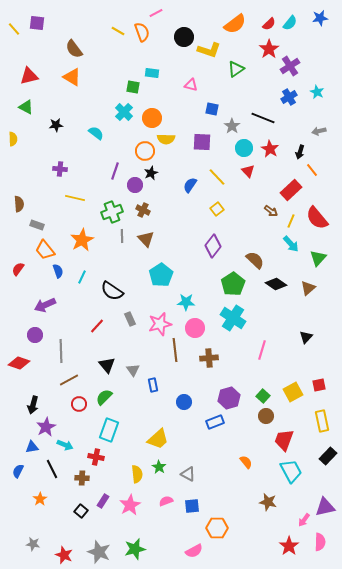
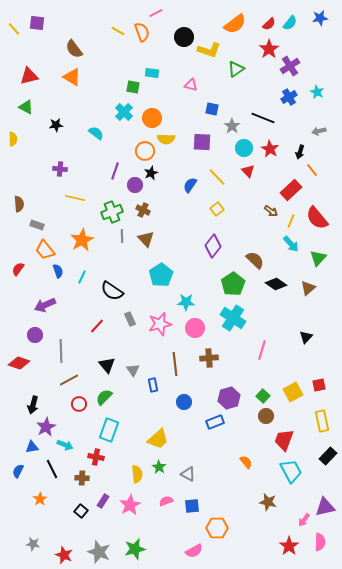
brown line at (175, 350): moved 14 px down
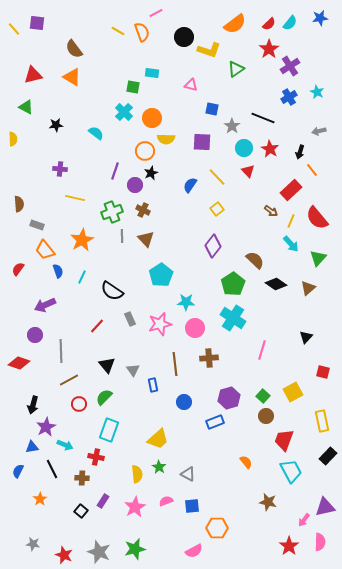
red triangle at (29, 76): moved 4 px right, 1 px up
red square at (319, 385): moved 4 px right, 13 px up; rotated 24 degrees clockwise
pink star at (130, 505): moved 5 px right, 2 px down
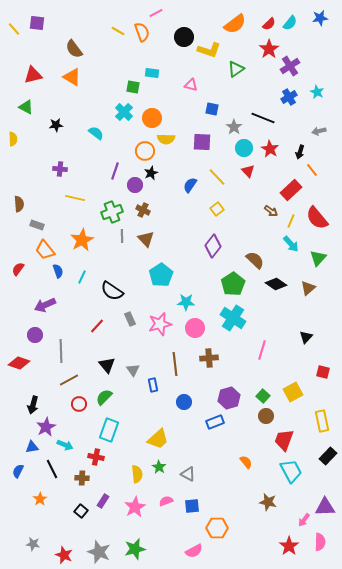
gray star at (232, 126): moved 2 px right, 1 px down
purple triangle at (325, 507): rotated 10 degrees clockwise
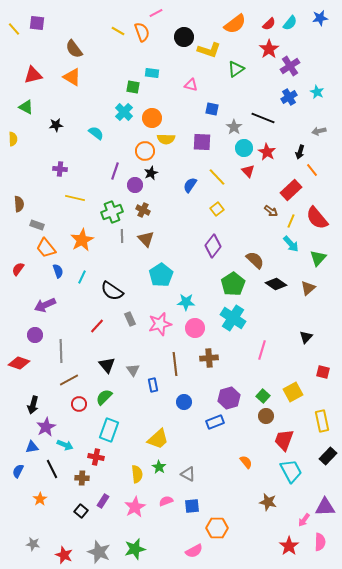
red star at (270, 149): moved 3 px left, 3 px down
orange trapezoid at (45, 250): moved 1 px right, 2 px up
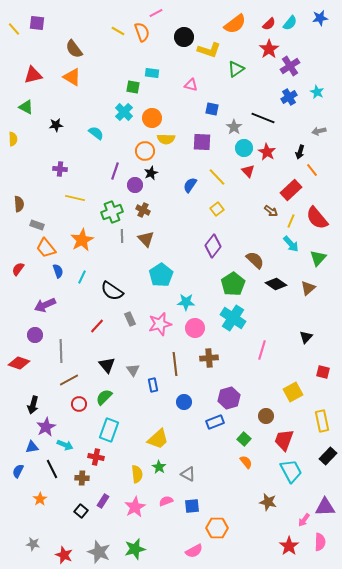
green square at (263, 396): moved 19 px left, 43 px down
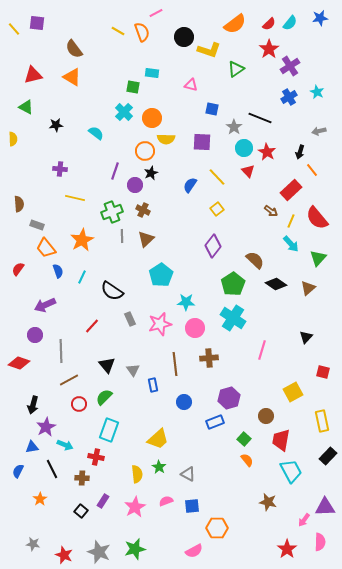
black line at (263, 118): moved 3 px left
brown triangle at (146, 239): rotated 30 degrees clockwise
red line at (97, 326): moved 5 px left
red trapezoid at (284, 440): moved 3 px left; rotated 10 degrees counterclockwise
orange semicircle at (246, 462): moved 1 px right, 2 px up
red star at (289, 546): moved 2 px left, 3 px down
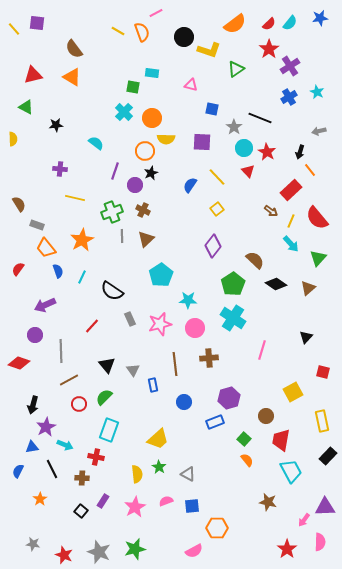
cyan semicircle at (96, 133): moved 10 px down
orange line at (312, 170): moved 2 px left
brown semicircle at (19, 204): rotated 28 degrees counterclockwise
cyan star at (186, 302): moved 2 px right, 2 px up
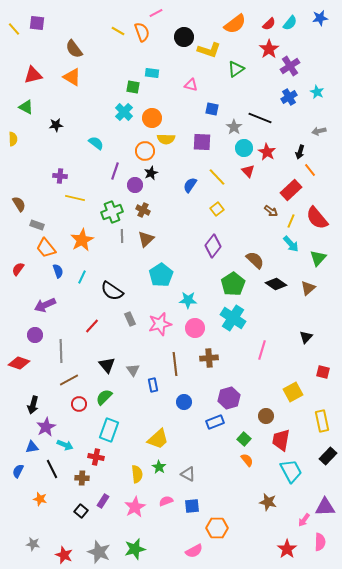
purple cross at (60, 169): moved 7 px down
orange star at (40, 499): rotated 24 degrees counterclockwise
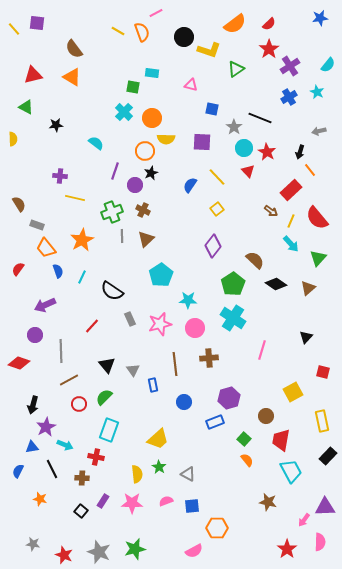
cyan semicircle at (290, 23): moved 38 px right, 42 px down
pink star at (135, 507): moved 3 px left, 4 px up; rotated 30 degrees clockwise
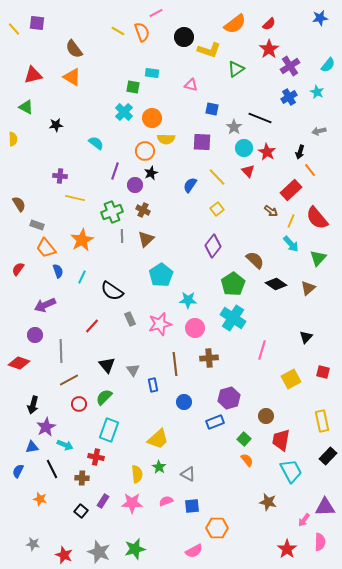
yellow square at (293, 392): moved 2 px left, 13 px up
